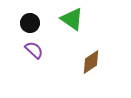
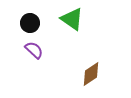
brown diamond: moved 12 px down
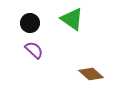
brown diamond: rotated 75 degrees clockwise
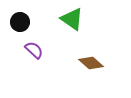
black circle: moved 10 px left, 1 px up
brown diamond: moved 11 px up
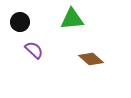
green triangle: rotated 40 degrees counterclockwise
brown diamond: moved 4 px up
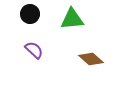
black circle: moved 10 px right, 8 px up
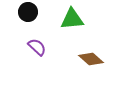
black circle: moved 2 px left, 2 px up
purple semicircle: moved 3 px right, 3 px up
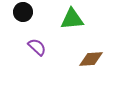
black circle: moved 5 px left
brown diamond: rotated 45 degrees counterclockwise
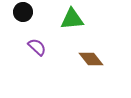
brown diamond: rotated 55 degrees clockwise
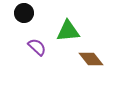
black circle: moved 1 px right, 1 px down
green triangle: moved 4 px left, 12 px down
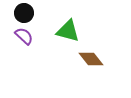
green triangle: rotated 20 degrees clockwise
purple semicircle: moved 13 px left, 11 px up
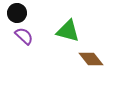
black circle: moved 7 px left
